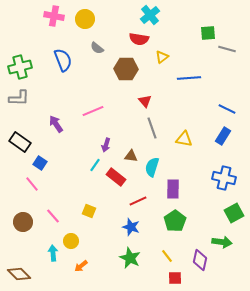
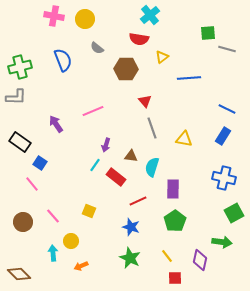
gray L-shape at (19, 98): moved 3 px left, 1 px up
orange arrow at (81, 266): rotated 16 degrees clockwise
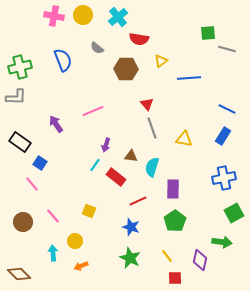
cyan cross at (150, 15): moved 32 px left, 2 px down
yellow circle at (85, 19): moved 2 px left, 4 px up
yellow triangle at (162, 57): moved 1 px left, 4 px down
red triangle at (145, 101): moved 2 px right, 3 px down
blue cross at (224, 178): rotated 25 degrees counterclockwise
yellow circle at (71, 241): moved 4 px right
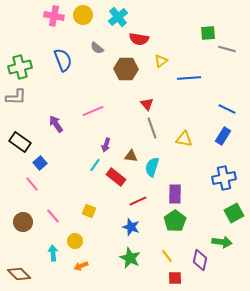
blue square at (40, 163): rotated 16 degrees clockwise
purple rectangle at (173, 189): moved 2 px right, 5 px down
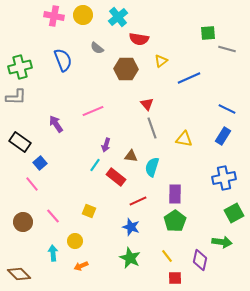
blue line at (189, 78): rotated 20 degrees counterclockwise
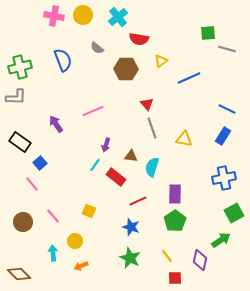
green arrow at (222, 242): moved 1 px left, 2 px up; rotated 42 degrees counterclockwise
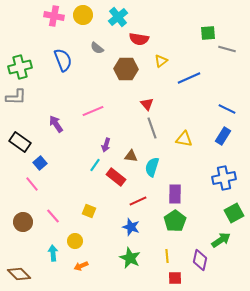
yellow line at (167, 256): rotated 32 degrees clockwise
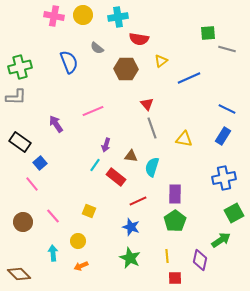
cyan cross at (118, 17): rotated 30 degrees clockwise
blue semicircle at (63, 60): moved 6 px right, 2 px down
yellow circle at (75, 241): moved 3 px right
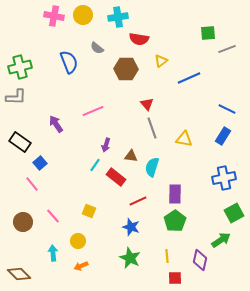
gray line at (227, 49): rotated 36 degrees counterclockwise
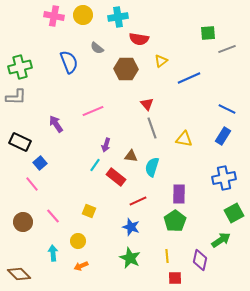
black rectangle at (20, 142): rotated 10 degrees counterclockwise
purple rectangle at (175, 194): moved 4 px right
